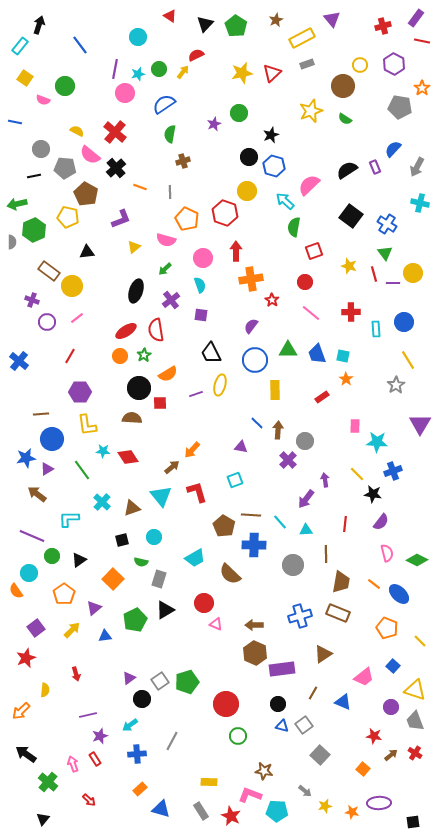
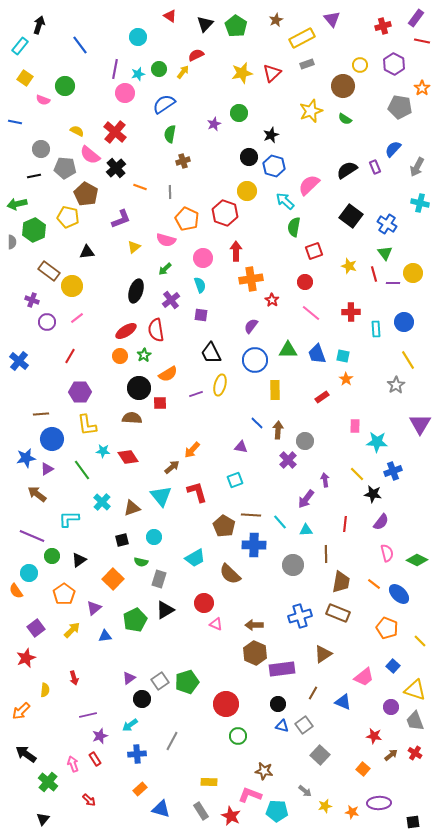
red arrow at (76, 674): moved 2 px left, 4 px down
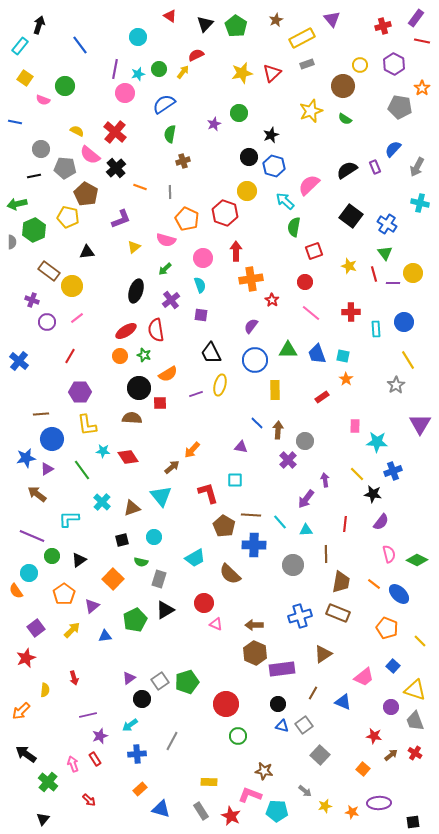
green star at (144, 355): rotated 24 degrees counterclockwise
cyan square at (235, 480): rotated 21 degrees clockwise
red L-shape at (197, 492): moved 11 px right, 1 px down
pink semicircle at (387, 553): moved 2 px right, 1 px down
purple triangle at (94, 608): moved 2 px left, 2 px up
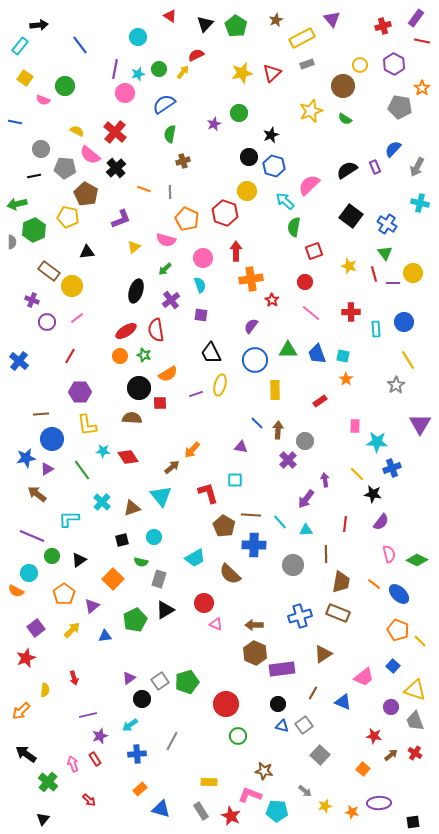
black arrow at (39, 25): rotated 66 degrees clockwise
orange line at (140, 187): moved 4 px right, 2 px down
red rectangle at (322, 397): moved 2 px left, 4 px down
blue cross at (393, 471): moved 1 px left, 3 px up
orange semicircle at (16, 591): rotated 28 degrees counterclockwise
orange pentagon at (387, 628): moved 11 px right, 2 px down
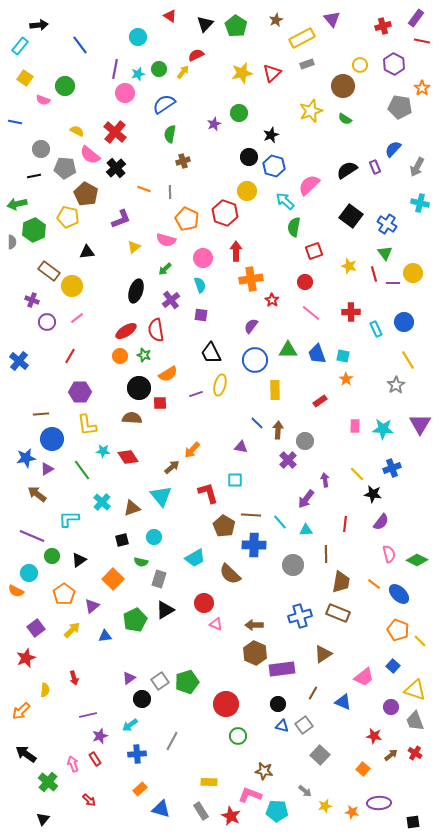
cyan rectangle at (376, 329): rotated 21 degrees counterclockwise
cyan star at (377, 442): moved 6 px right, 13 px up
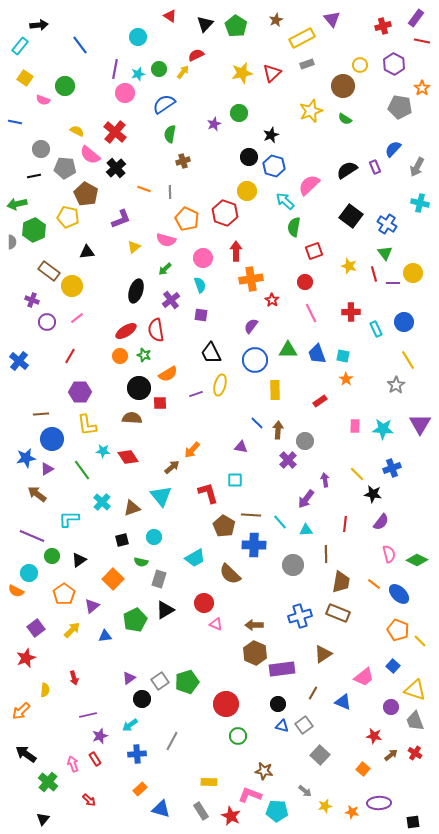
pink line at (311, 313): rotated 24 degrees clockwise
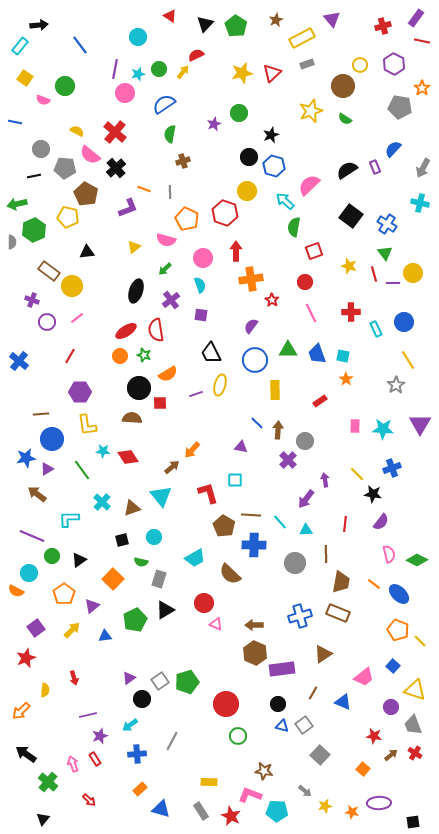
gray arrow at (417, 167): moved 6 px right, 1 px down
purple L-shape at (121, 219): moved 7 px right, 11 px up
gray circle at (293, 565): moved 2 px right, 2 px up
gray trapezoid at (415, 721): moved 2 px left, 4 px down
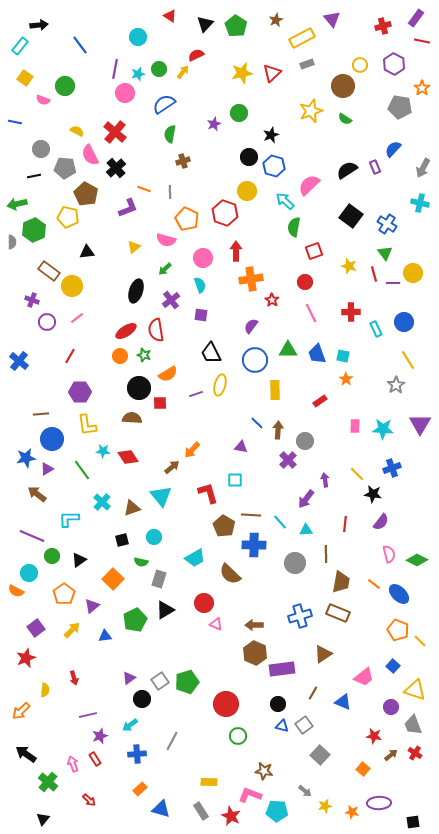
pink semicircle at (90, 155): rotated 25 degrees clockwise
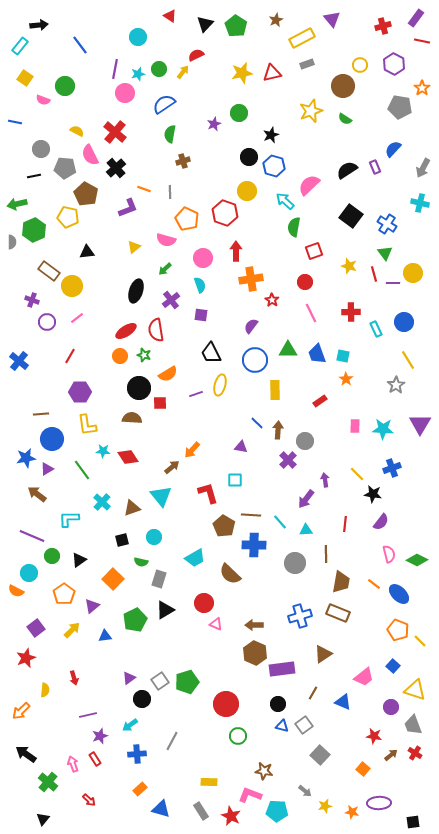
red triangle at (272, 73): rotated 30 degrees clockwise
